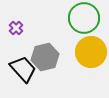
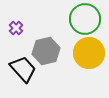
green circle: moved 1 px right, 1 px down
yellow circle: moved 2 px left, 1 px down
gray hexagon: moved 1 px right, 6 px up
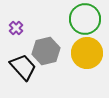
yellow circle: moved 2 px left
black trapezoid: moved 2 px up
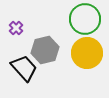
gray hexagon: moved 1 px left, 1 px up
black trapezoid: moved 1 px right, 1 px down
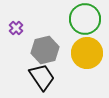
black trapezoid: moved 18 px right, 9 px down; rotated 8 degrees clockwise
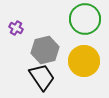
purple cross: rotated 16 degrees counterclockwise
yellow circle: moved 3 px left, 8 px down
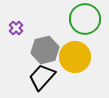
purple cross: rotated 16 degrees clockwise
yellow circle: moved 9 px left, 4 px up
black trapezoid: rotated 104 degrees counterclockwise
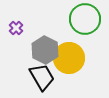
gray hexagon: rotated 20 degrees counterclockwise
yellow circle: moved 6 px left, 1 px down
black trapezoid: rotated 108 degrees clockwise
